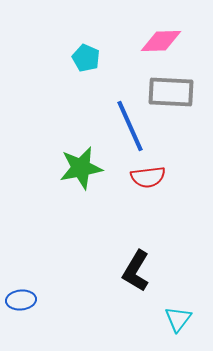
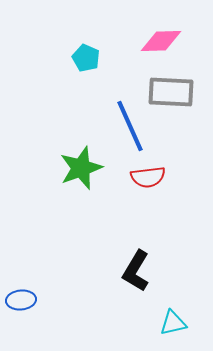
green star: rotated 9 degrees counterclockwise
cyan triangle: moved 5 px left, 4 px down; rotated 40 degrees clockwise
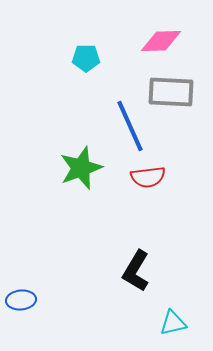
cyan pentagon: rotated 24 degrees counterclockwise
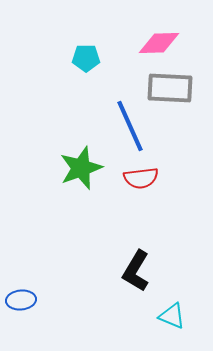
pink diamond: moved 2 px left, 2 px down
gray rectangle: moved 1 px left, 4 px up
red semicircle: moved 7 px left, 1 px down
cyan triangle: moved 1 px left, 7 px up; rotated 36 degrees clockwise
